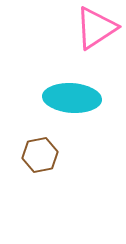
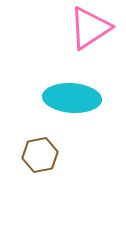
pink triangle: moved 6 px left
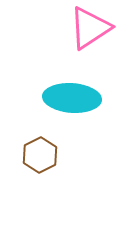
brown hexagon: rotated 16 degrees counterclockwise
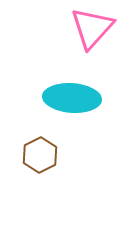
pink triangle: moved 2 px right; rotated 15 degrees counterclockwise
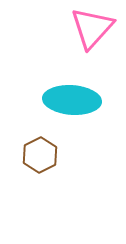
cyan ellipse: moved 2 px down
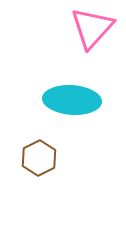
brown hexagon: moved 1 px left, 3 px down
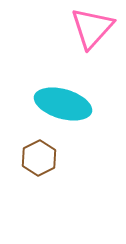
cyan ellipse: moved 9 px left, 4 px down; rotated 12 degrees clockwise
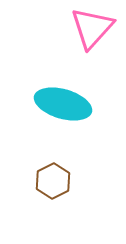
brown hexagon: moved 14 px right, 23 px down
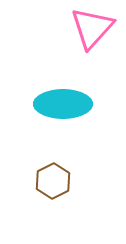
cyan ellipse: rotated 16 degrees counterclockwise
